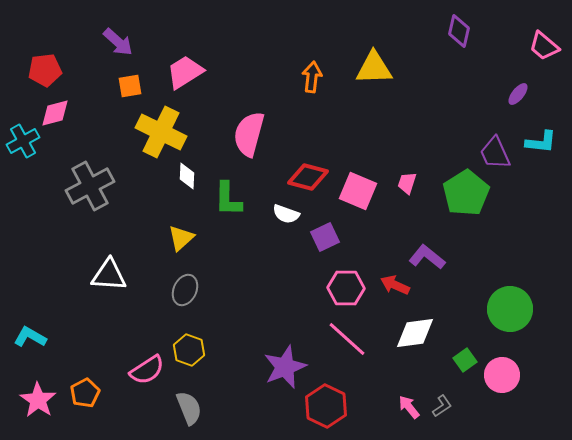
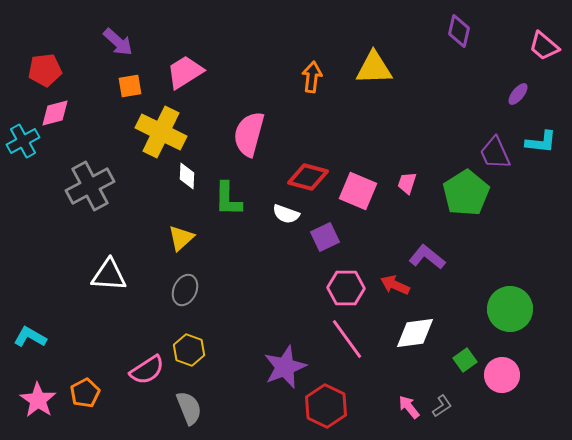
pink line at (347, 339): rotated 12 degrees clockwise
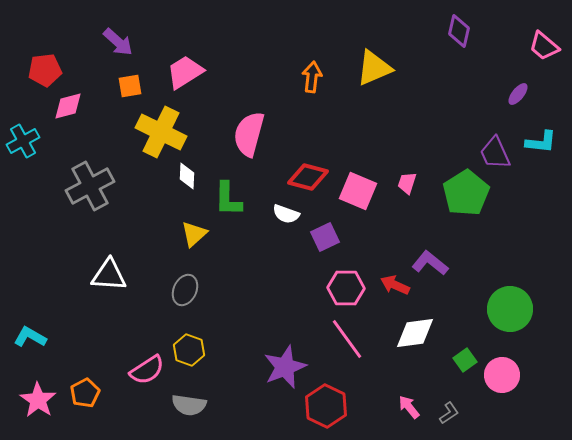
yellow triangle at (374, 68): rotated 21 degrees counterclockwise
pink diamond at (55, 113): moved 13 px right, 7 px up
yellow triangle at (181, 238): moved 13 px right, 4 px up
purple L-shape at (427, 257): moved 3 px right, 6 px down
gray L-shape at (442, 406): moved 7 px right, 7 px down
gray semicircle at (189, 408): moved 3 px up; rotated 120 degrees clockwise
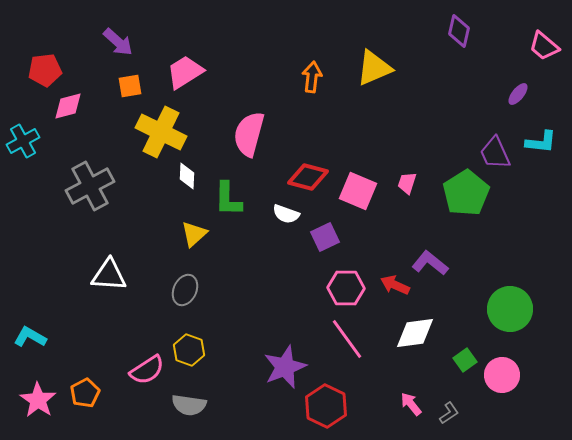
pink arrow at (409, 407): moved 2 px right, 3 px up
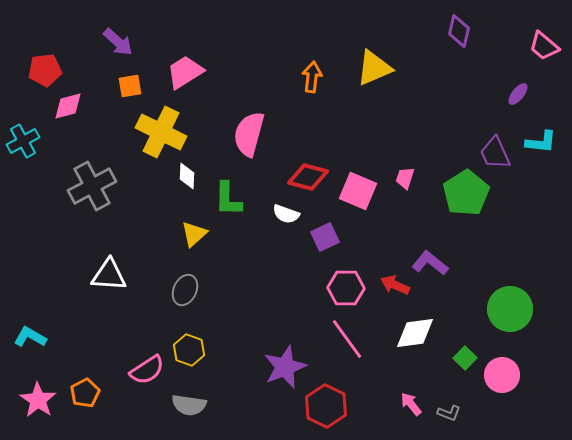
pink trapezoid at (407, 183): moved 2 px left, 5 px up
gray cross at (90, 186): moved 2 px right
green square at (465, 360): moved 2 px up; rotated 10 degrees counterclockwise
gray L-shape at (449, 413): rotated 55 degrees clockwise
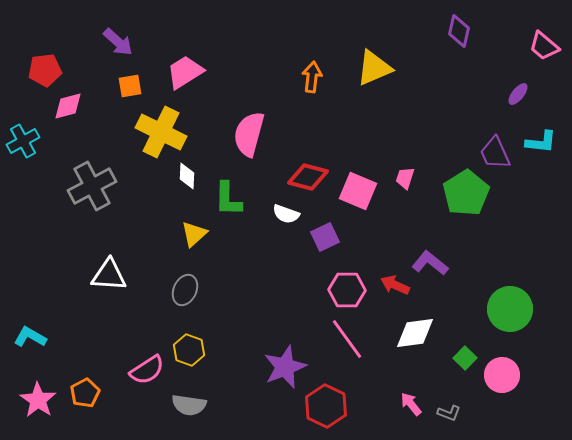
pink hexagon at (346, 288): moved 1 px right, 2 px down
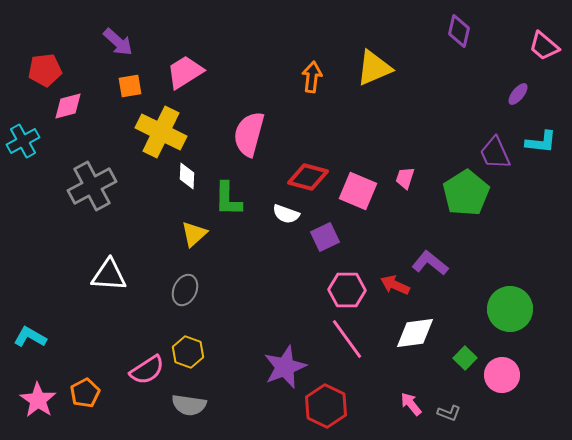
yellow hexagon at (189, 350): moved 1 px left, 2 px down
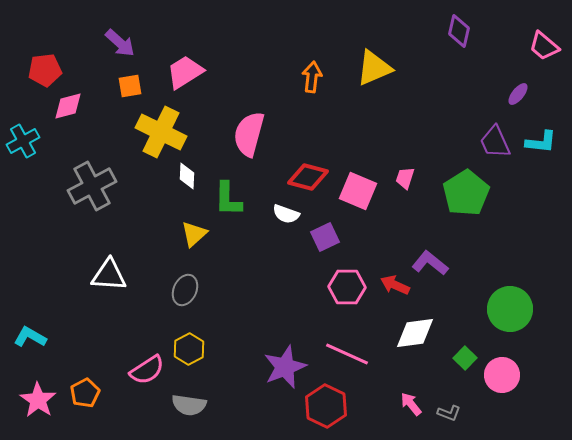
purple arrow at (118, 42): moved 2 px right, 1 px down
purple trapezoid at (495, 153): moved 11 px up
pink hexagon at (347, 290): moved 3 px up
pink line at (347, 339): moved 15 px down; rotated 30 degrees counterclockwise
yellow hexagon at (188, 352): moved 1 px right, 3 px up; rotated 12 degrees clockwise
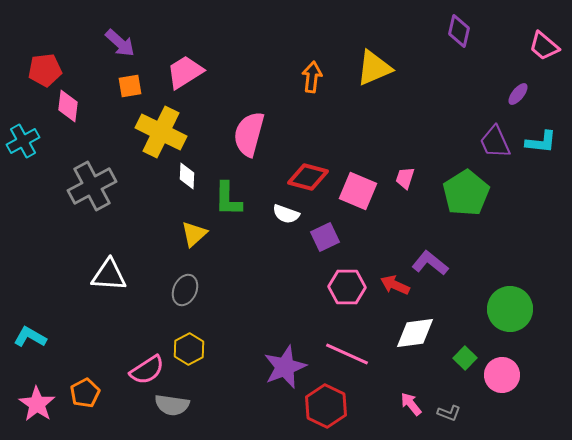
pink diamond at (68, 106): rotated 68 degrees counterclockwise
pink star at (38, 400): moved 1 px left, 4 px down
gray semicircle at (189, 405): moved 17 px left
